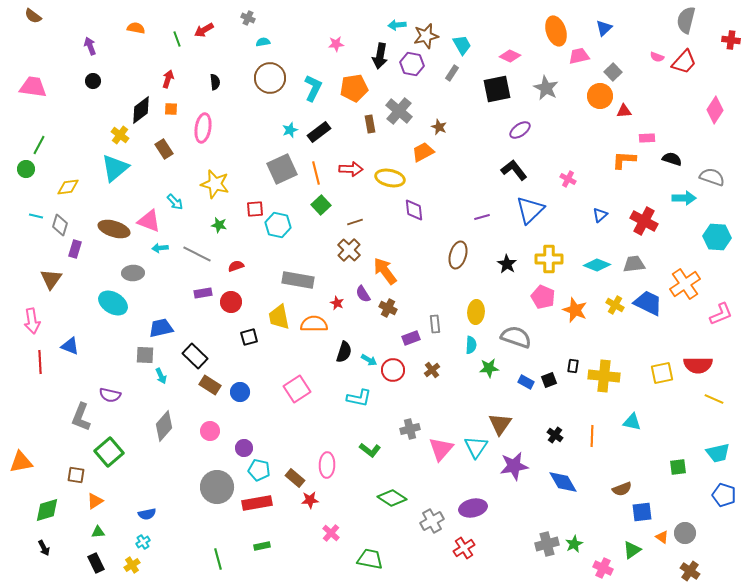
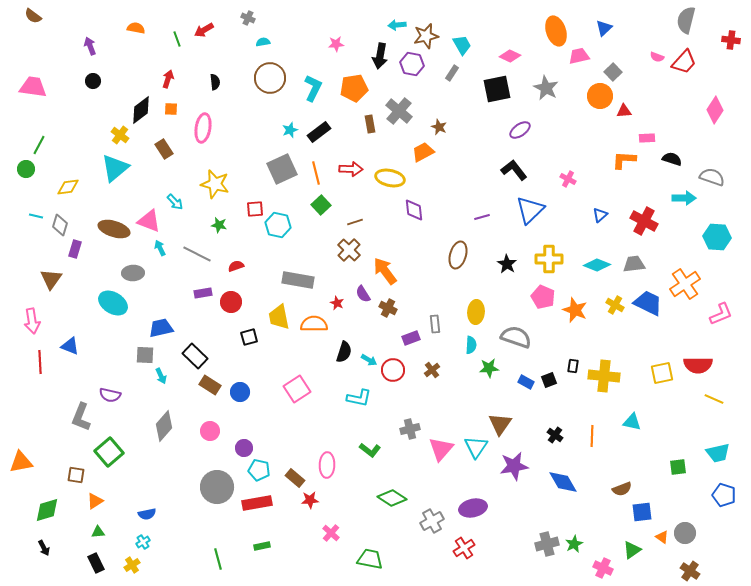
cyan arrow at (160, 248): rotated 70 degrees clockwise
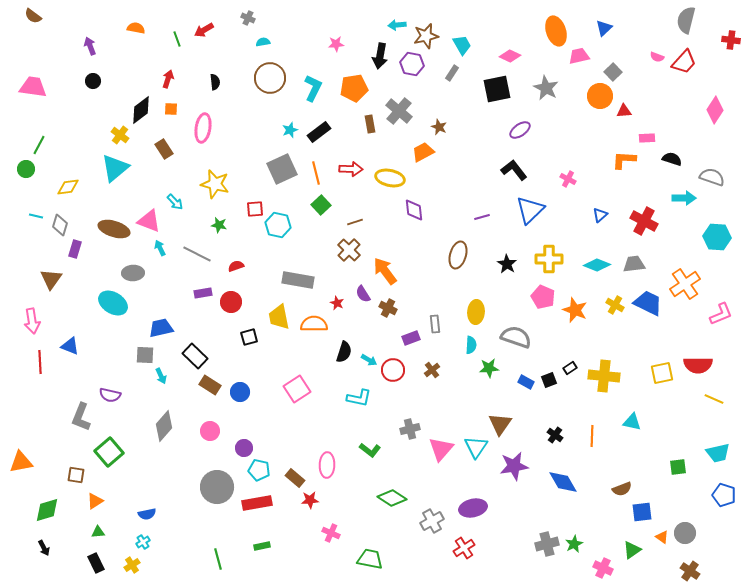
black rectangle at (573, 366): moved 3 px left, 2 px down; rotated 48 degrees clockwise
pink cross at (331, 533): rotated 18 degrees counterclockwise
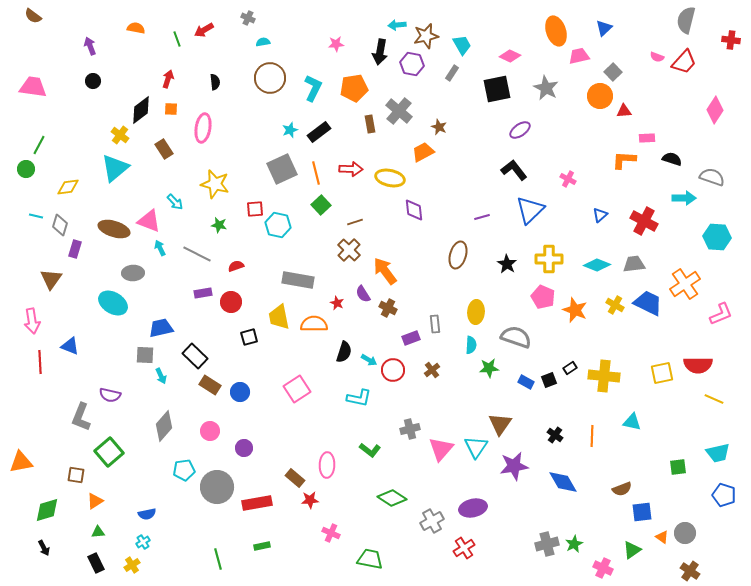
black arrow at (380, 56): moved 4 px up
cyan pentagon at (259, 470): moved 75 px left; rotated 20 degrees counterclockwise
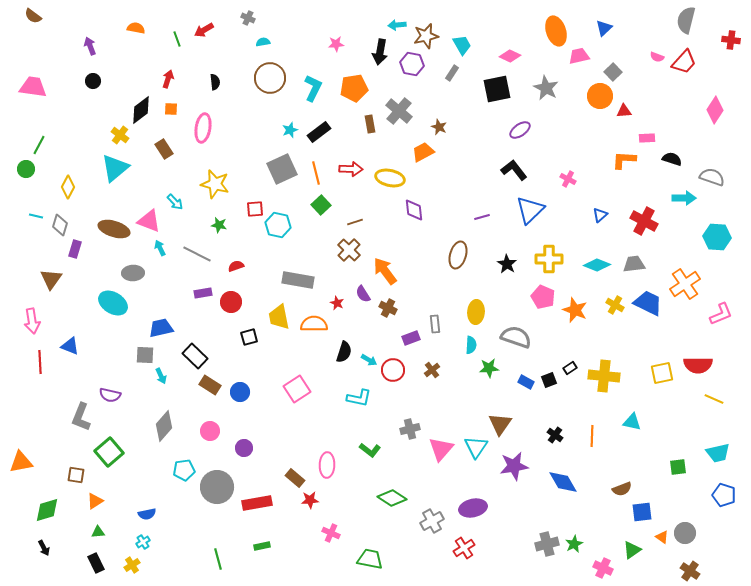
yellow diamond at (68, 187): rotated 55 degrees counterclockwise
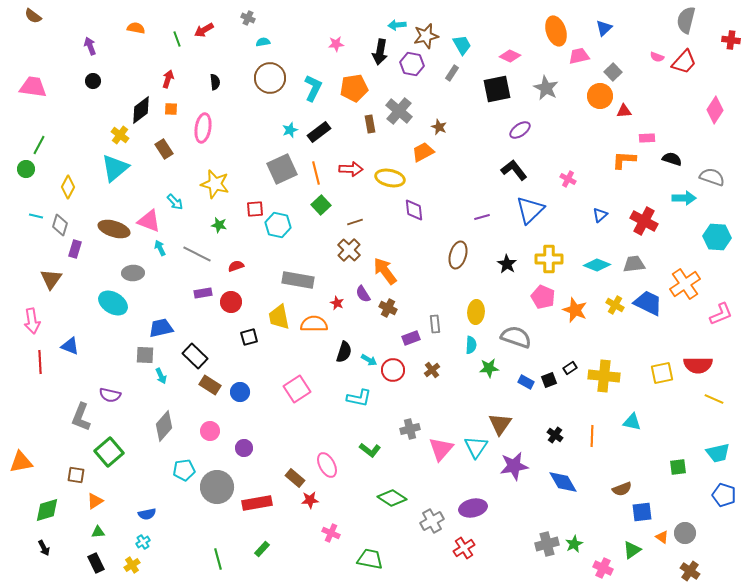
pink ellipse at (327, 465): rotated 30 degrees counterclockwise
green rectangle at (262, 546): moved 3 px down; rotated 35 degrees counterclockwise
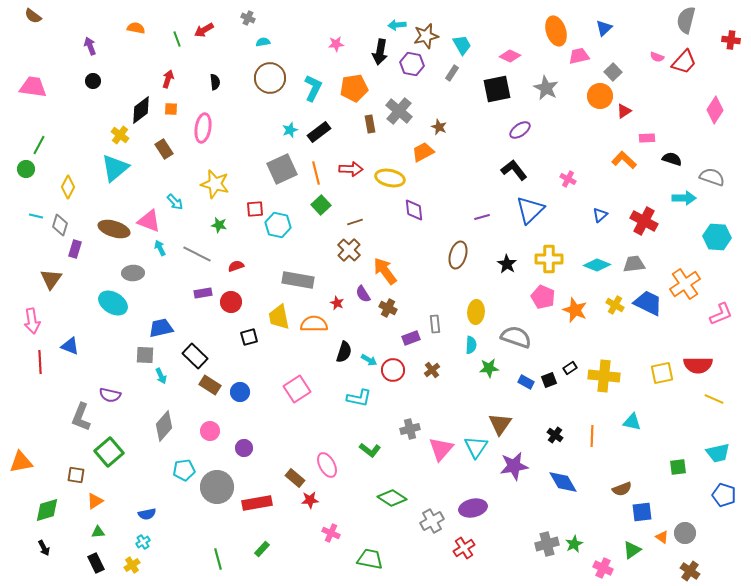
red triangle at (624, 111): rotated 28 degrees counterclockwise
orange L-shape at (624, 160): rotated 40 degrees clockwise
